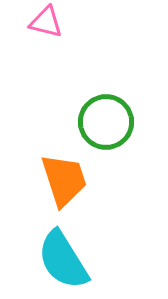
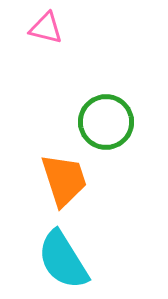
pink triangle: moved 6 px down
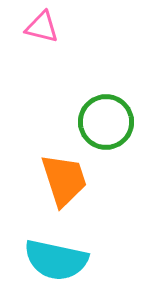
pink triangle: moved 4 px left, 1 px up
cyan semicircle: moved 7 px left; rotated 46 degrees counterclockwise
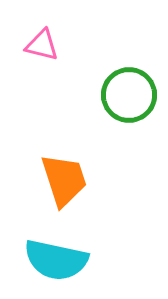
pink triangle: moved 18 px down
green circle: moved 23 px right, 27 px up
